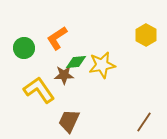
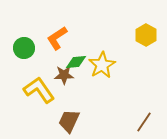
yellow star: rotated 20 degrees counterclockwise
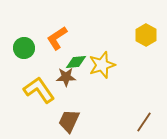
yellow star: rotated 12 degrees clockwise
brown star: moved 2 px right, 2 px down
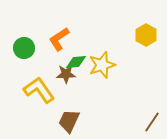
orange L-shape: moved 2 px right, 1 px down
brown star: moved 3 px up
brown line: moved 8 px right
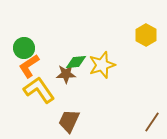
orange L-shape: moved 30 px left, 27 px down
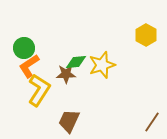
yellow L-shape: rotated 68 degrees clockwise
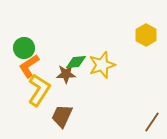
brown trapezoid: moved 7 px left, 5 px up
